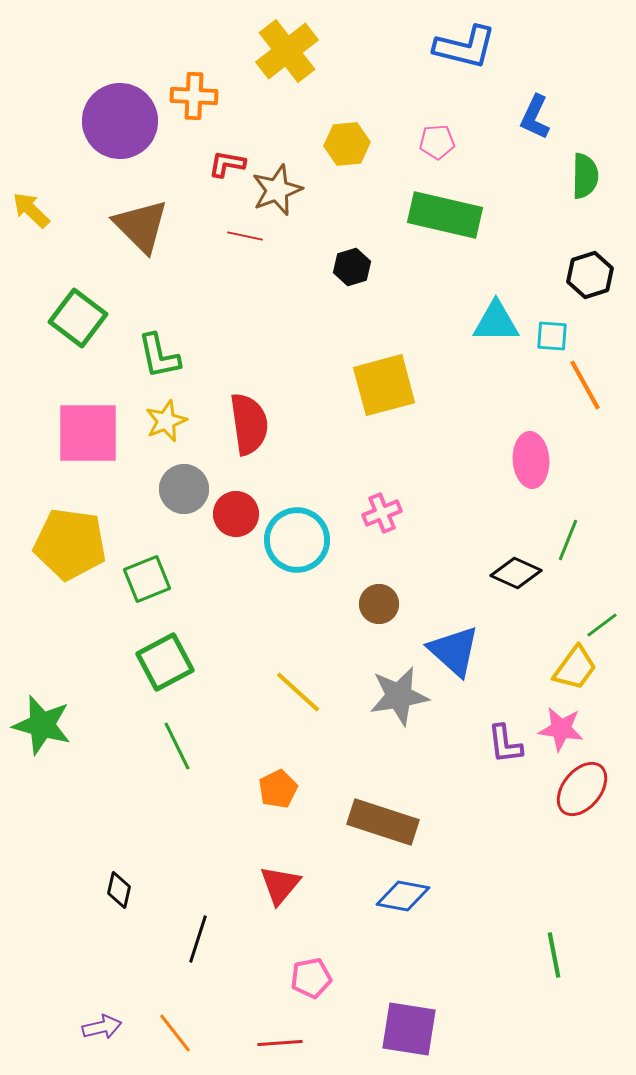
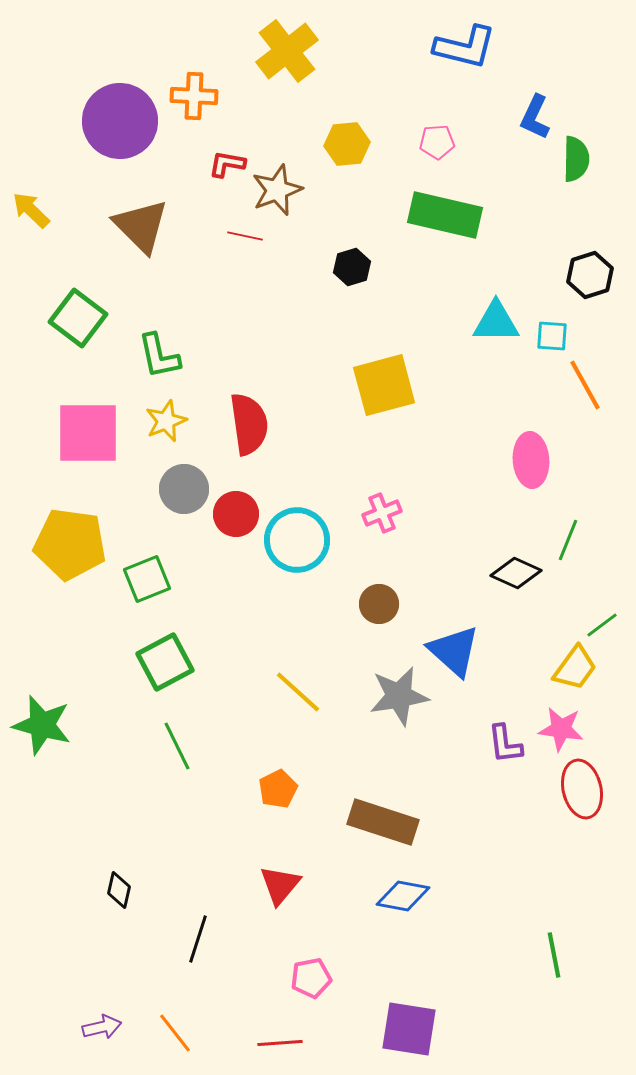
green semicircle at (585, 176): moved 9 px left, 17 px up
red ellipse at (582, 789): rotated 52 degrees counterclockwise
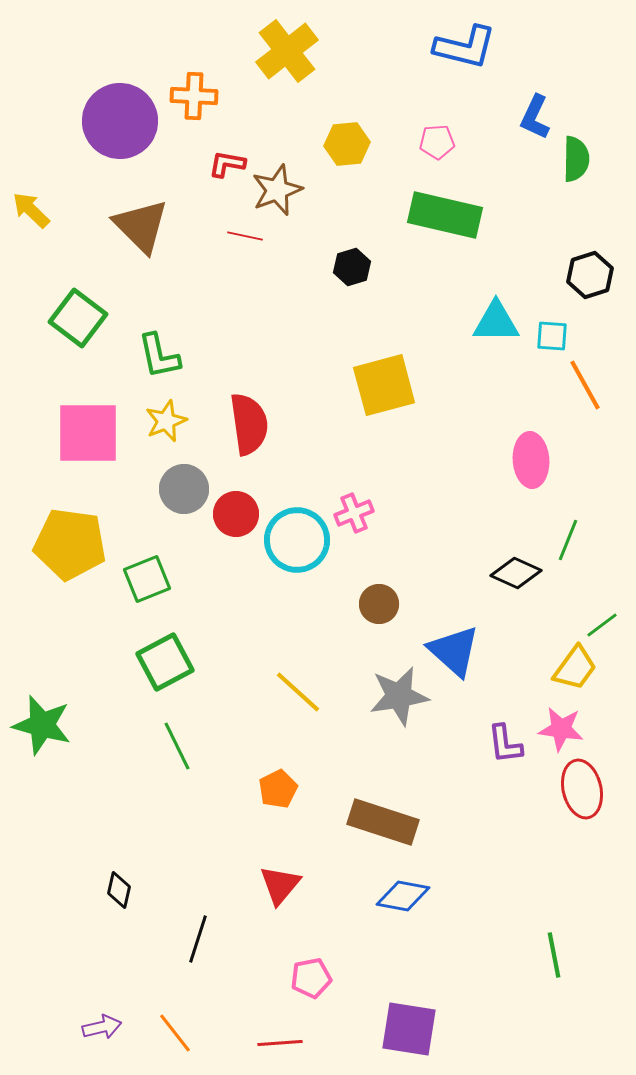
pink cross at (382, 513): moved 28 px left
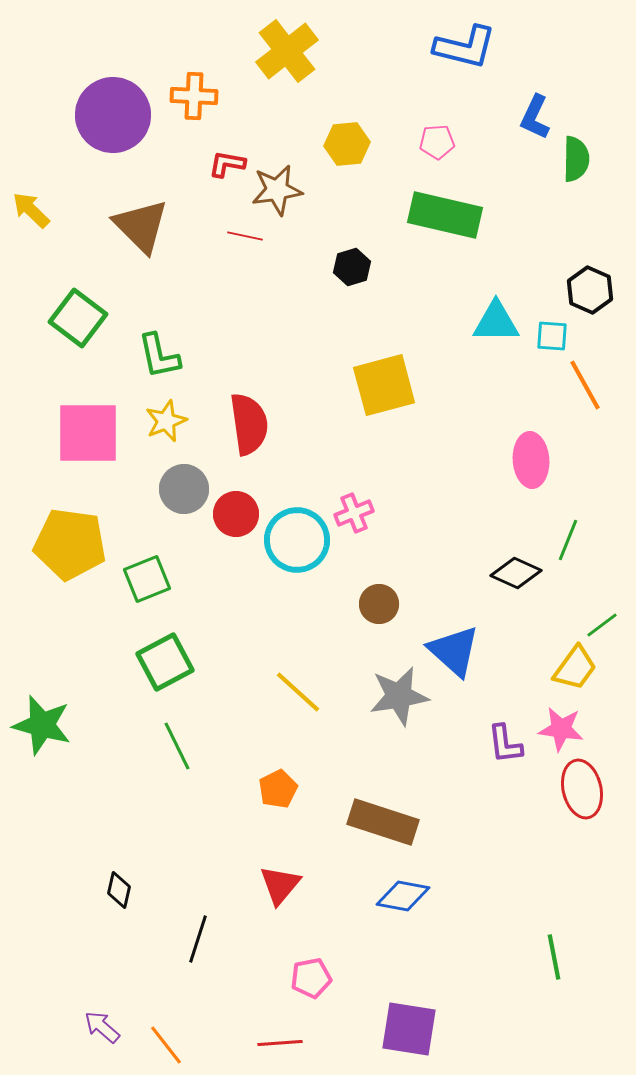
purple circle at (120, 121): moved 7 px left, 6 px up
brown star at (277, 190): rotated 12 degrees clockwise
black hexagon at (590, 275): moved 15 px down; rotated 18 degrees counterclockwise
green line at (554, 955): moved 2 px down
purple arrow at (102, 1027): rotated 126 degrees counterclockwise
orange line at (175, 1033): moved 9 px left, 12 px down
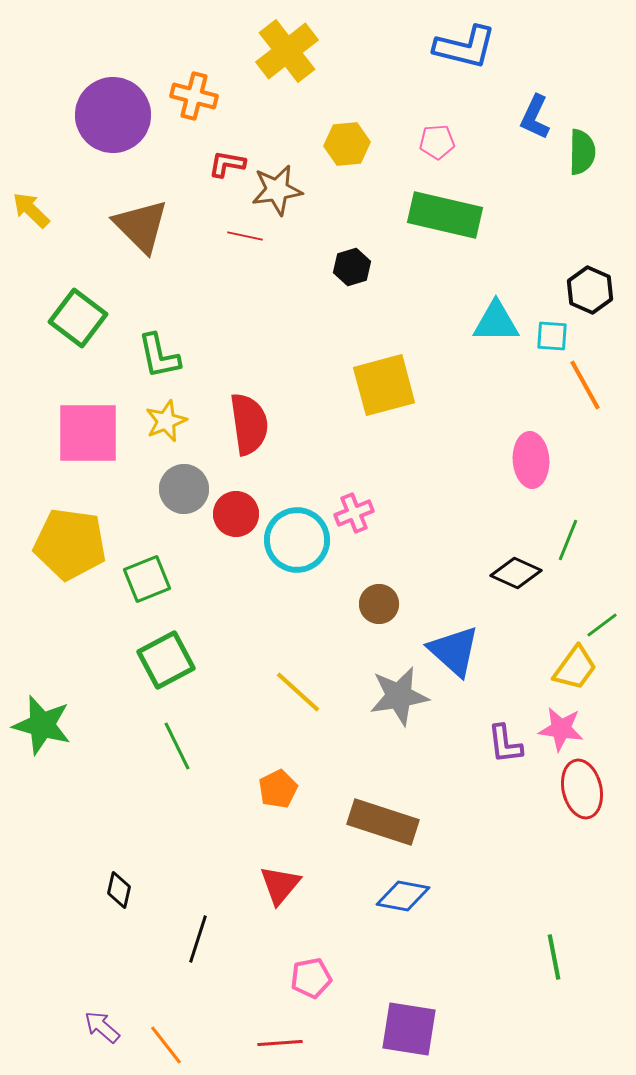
orange cross at (194, 96): rotated 12 degrees clockwise
green semicircle at (576, 159): moved 6 px right, 7 px up
green square at (165, 662): moved 1 px right, 2 px up
